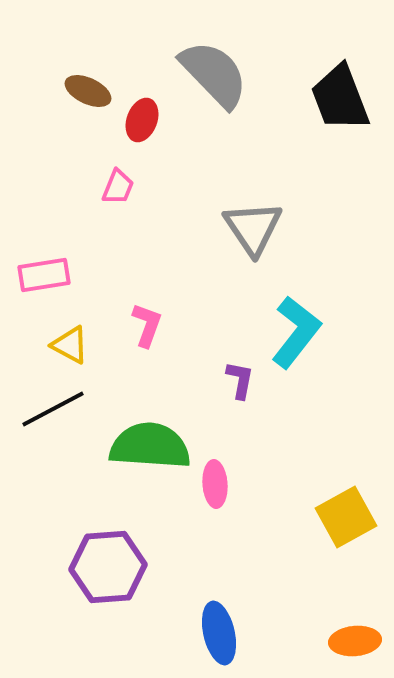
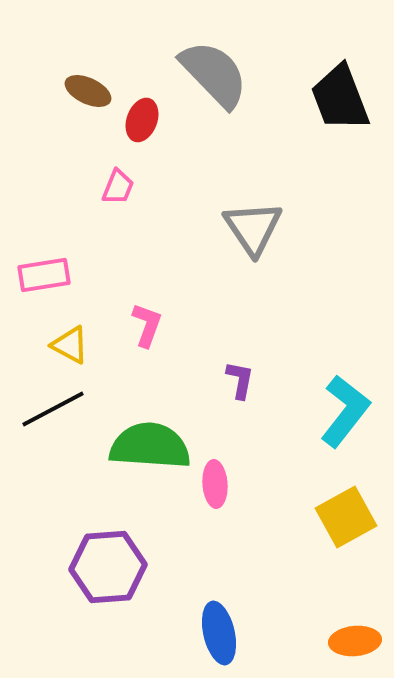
cyan L-shape: moved 49 px right, 79 px down
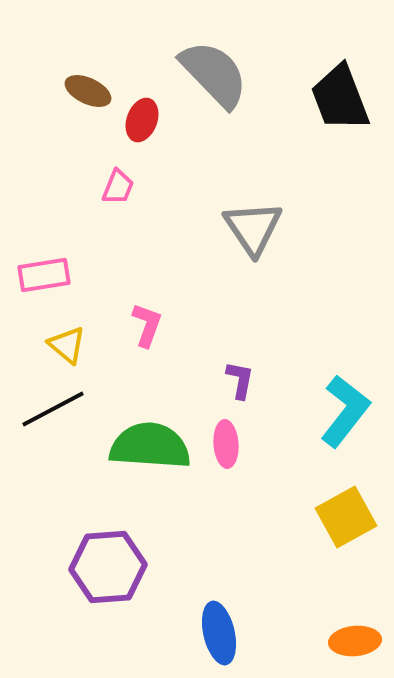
yellow triangle: moved 3 px left; rotated 12 degrees clockwise
pink ellipse: moved 11 px right, 40 px up
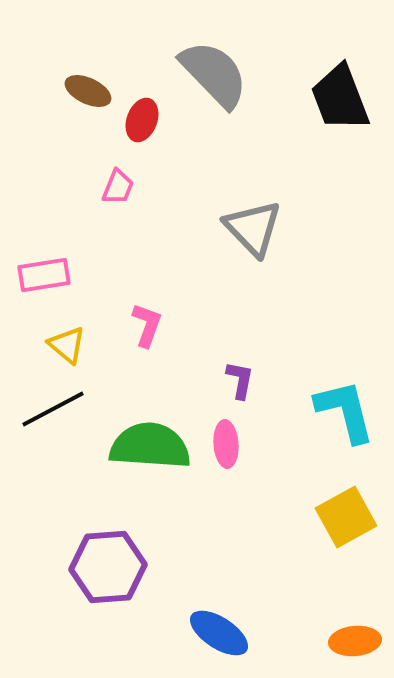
gray triangle: rotated 10 degrees counterclockwise
cyan L-shape: rotated 52 degrees counterclockwise
blue ellipse: rotated 44 degrees counterclockwise
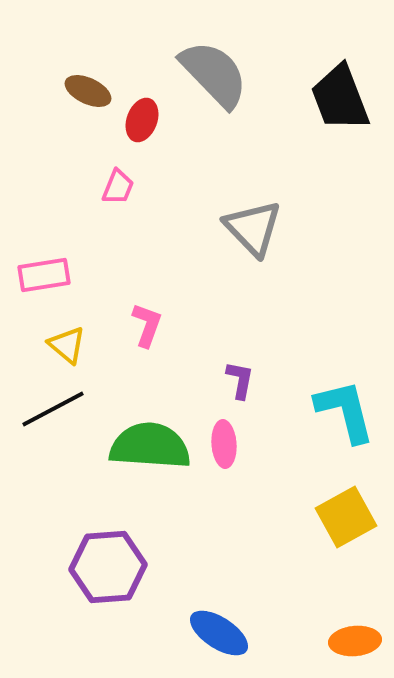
pink ellipse: moved 2 px left
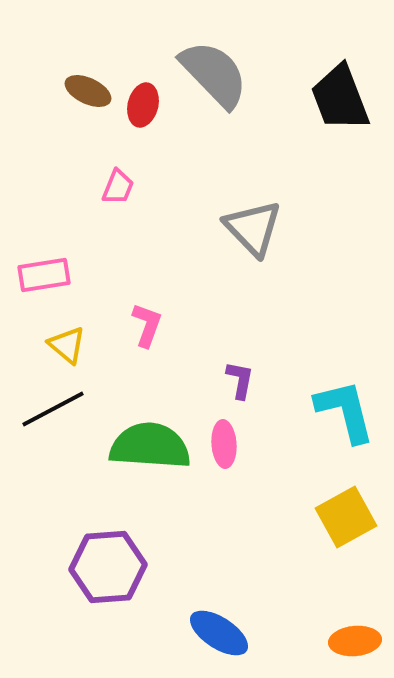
red ellipse: moved 1 px right, 15 px up; rotated 6 degrees counterclockwise
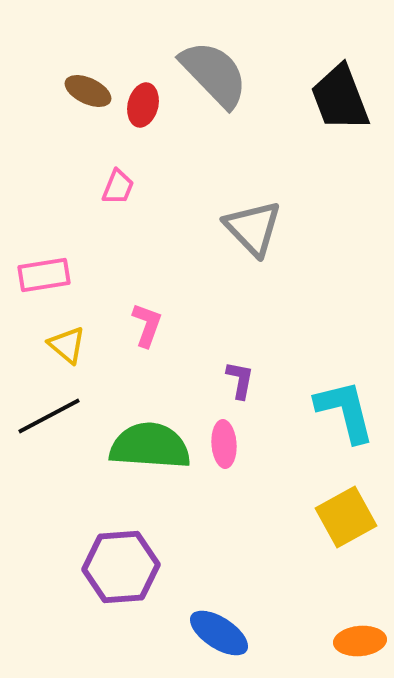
black line: moved 4 px left, 7 px down
purple hexagon: moved 13 px right
orange ellipse: moved 5 px right
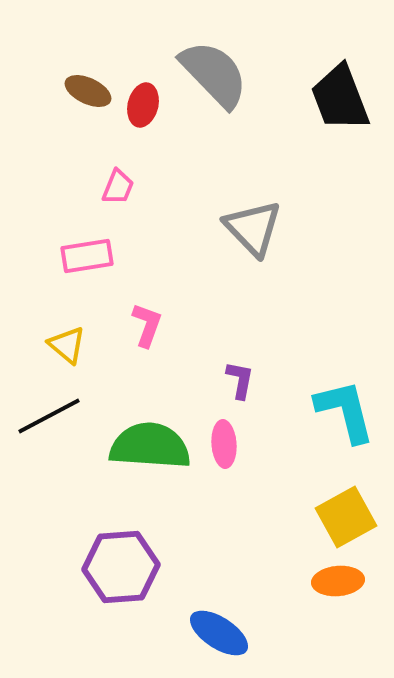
pink rectangle: moved 43 px right, 19 px up
orange ellipse: moved 22 px left, 60 px up
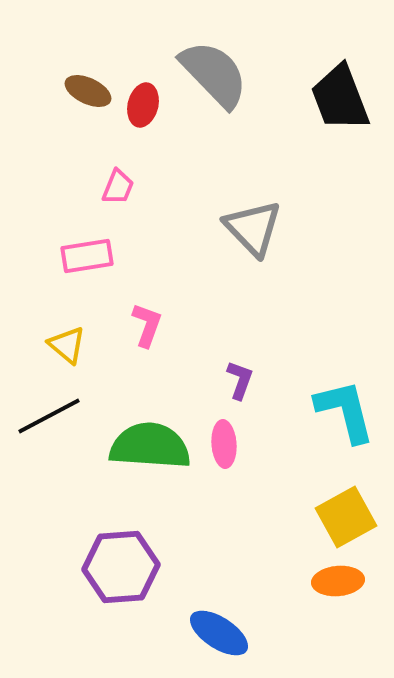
purple L-shape: rotated 9 degrees clockwise
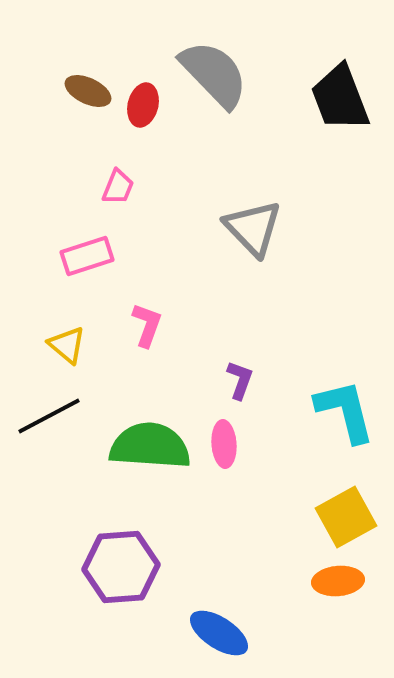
pink rectangle: rotated 9 degrees counterclockwise
